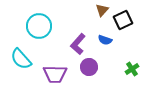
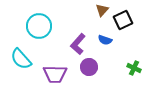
green cross: moved 2 px right, 1 px up; rotated 32 degrees counterclockwise
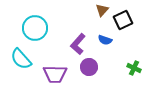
cyan circle: moved 4 px left, 2 px down
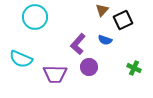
cyan circle: moved 11 px up
cyan semicircle: rotated 25 degrees counterclockwise
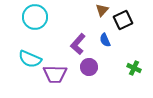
blue semicircle: rotated 48 degrees clockwise
cyan semicircle: moved 9 px right
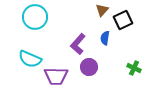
blue semicircle: moved 2 px up; rotated 32 degrees clockwise
purple trapezoid: moved 1 px right, 2 px down
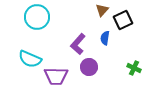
cyan circle: moved 2 px right
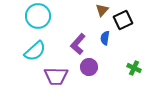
cyan circle: moved 1 px right, 1 px up
cyan semicircle: moved 5 px right, 8 px up; rotated 65 degrees counterclockwise
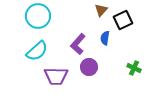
brown triangle: moved 1 px left
cyan semicircle: moved 2 px right
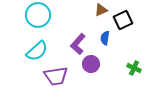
brown triangle: rotated 24 degrees clockwise
cyan circle: moved 1 px up
purple circle: moved 2 px right, 3 px up
purple trapezoid: rotated 10 degrees counterclockwise
